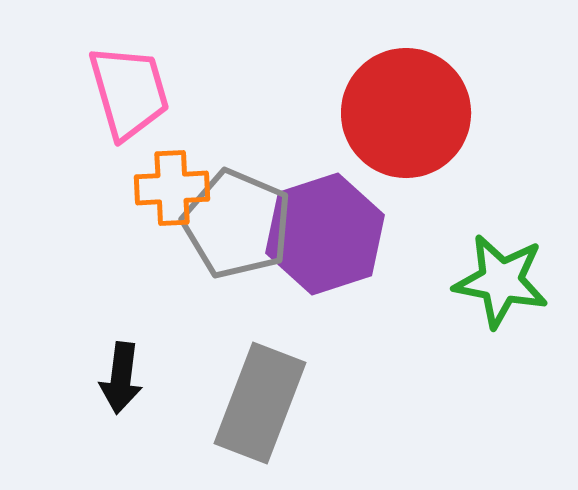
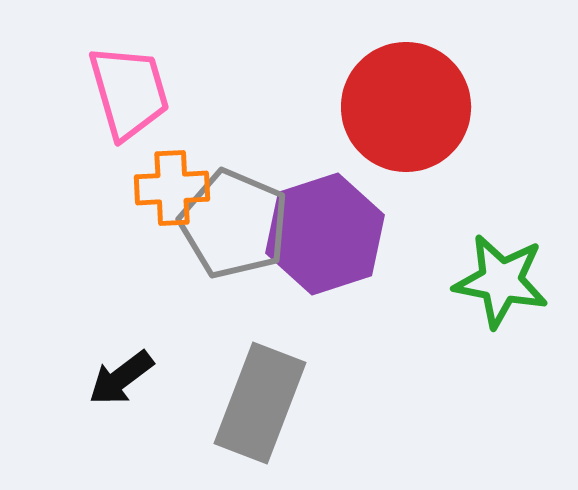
red circle: moved 6 px up
gray pentagon: moved 3 px left
black arrow: rotated 46 degrees clockwise
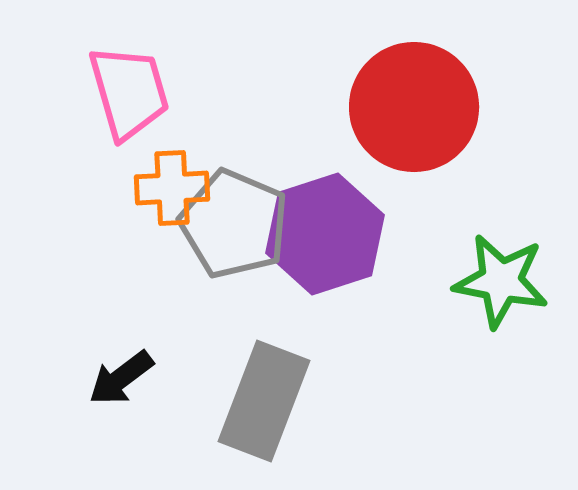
red circle: moved 8 px right
gray rectangle: moved 4 px right, 2 px up
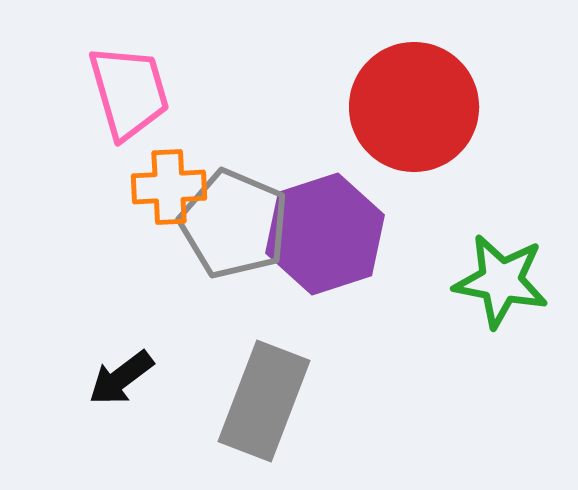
orange cross: moved 3 px left, 1 px up
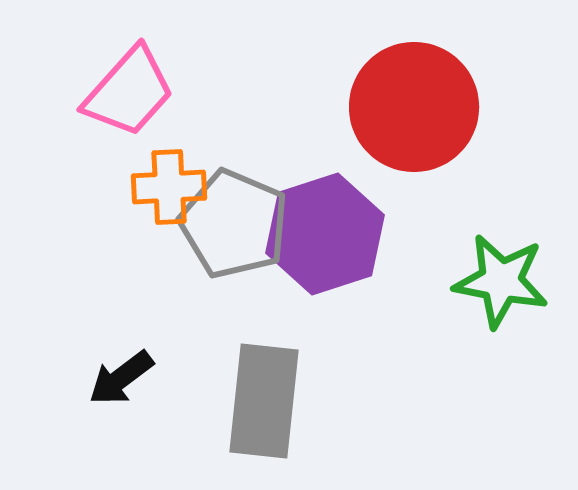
pink trapezoid: rotated 58 degrees clockwise
gray rectangle: rotated 15 degrees counterclockwise
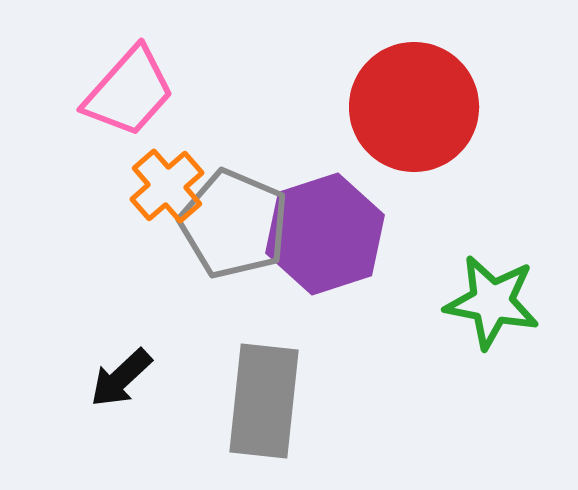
orange cross: moved 2 px left, 1 px up; rotated 38 degrees counterclockwise
green star: moved 9 px left, 21 px down
black arrow: rotated 6 degrees counterclockwise
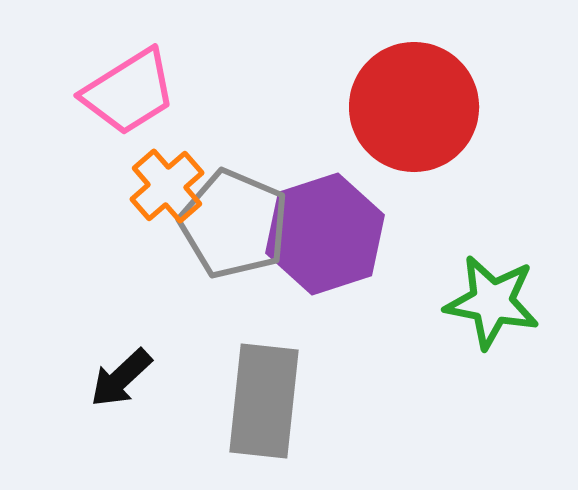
pink trapezoid: rotated 16 degrees clockwise
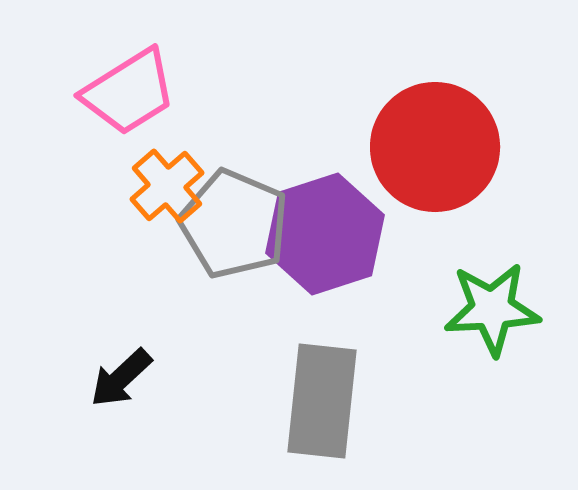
red circle: moved 21 px right, 40 px down
green star: moved 7 px down; rotated 14 degrees counterclockwise
gray rectangle: moved 58 px right
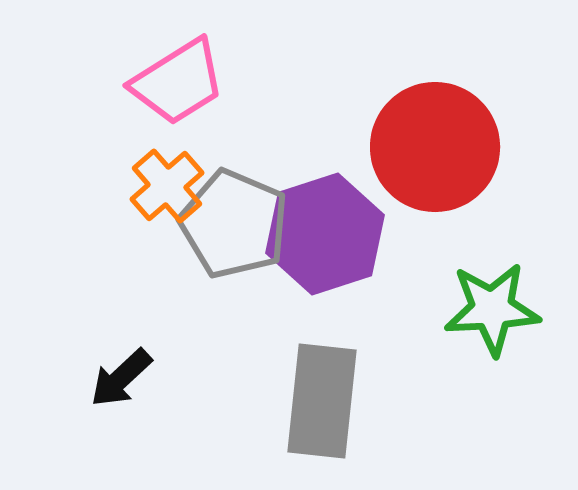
pink trapezoid: moved 49 px right, 10 px up
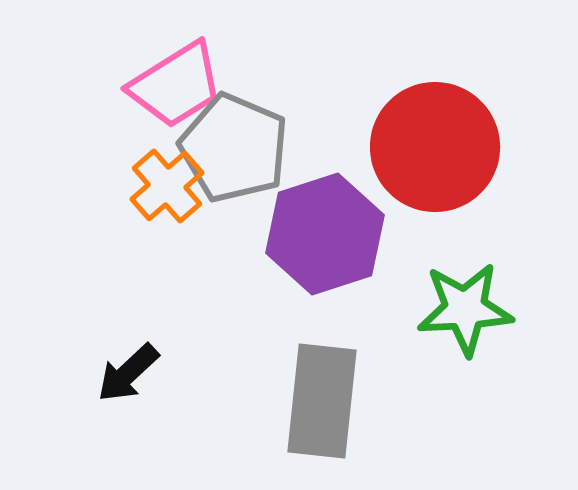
pink trapezoid: moved 2 px left, 3 px down
gray pentagon: moved 76 px up
green star: moved 27 px left
black arrow: moved 7 px right, 5 px up
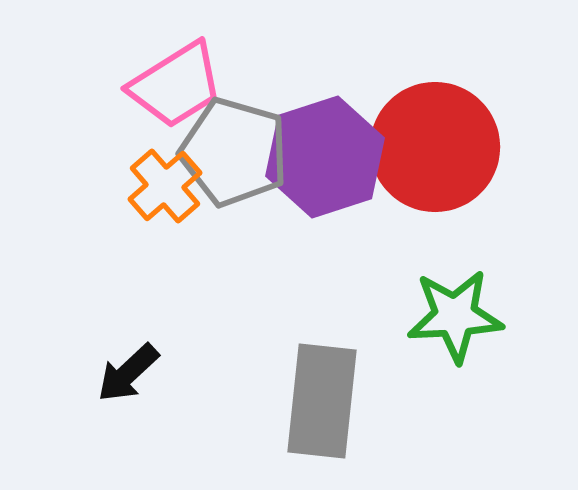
gray pentagon: moved 4 px down; rotated 7 degrees counterclockwise
orange cross: moved 2 px left
purple hexagon: moved 77 px up
green star: moved 10 px left, 7 px down
